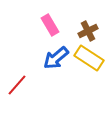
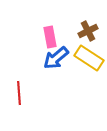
pink rectangle: moved 12 px down; rotated 20 degrees clockwise
red line: moved 2 px right, 8 px down; rotated 45 degrees counterclockwise
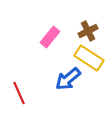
pink rectangle: rotated 50 degrees clockwise
blue arrow: moved 12 px right, 21 px down
red line: rotated 20 degrees counterclockwise
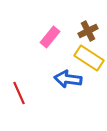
blue arrow: rotated 48 degrees clockwise
